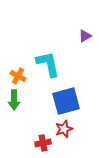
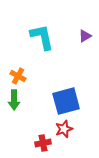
cyan L-shape: moved 6 px left, 27 px up
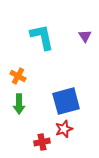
purple triangle: rotated 32 degrees counterclockwise
green arrow: moved 5 px right, 4 px down
red cross: moved 1 px left, 1 px up
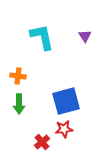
orange cross: rotated 21 degrees counterclockwise
red star: rotated 12 degrees clockwise
red cross: rotated 28 degrees counterclockwise
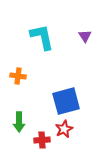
green arrow: moved 18 px down
red star: rotated 18 degrees counterclockwise
red cross: moved 2 px up; rotated 35 degrees clockwise
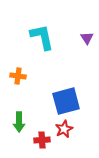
purple triangle: moved 2 px right, 2 px down
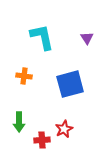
orange cross: moved 6 px right
blue square: moved 4 px right, 17 px up
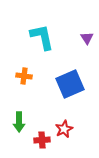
blue square: rotated 8 degrees counterclockwise
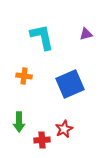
purple triangle: moved 1 px left, 4 px up; rotated 48 degrees clockwise
